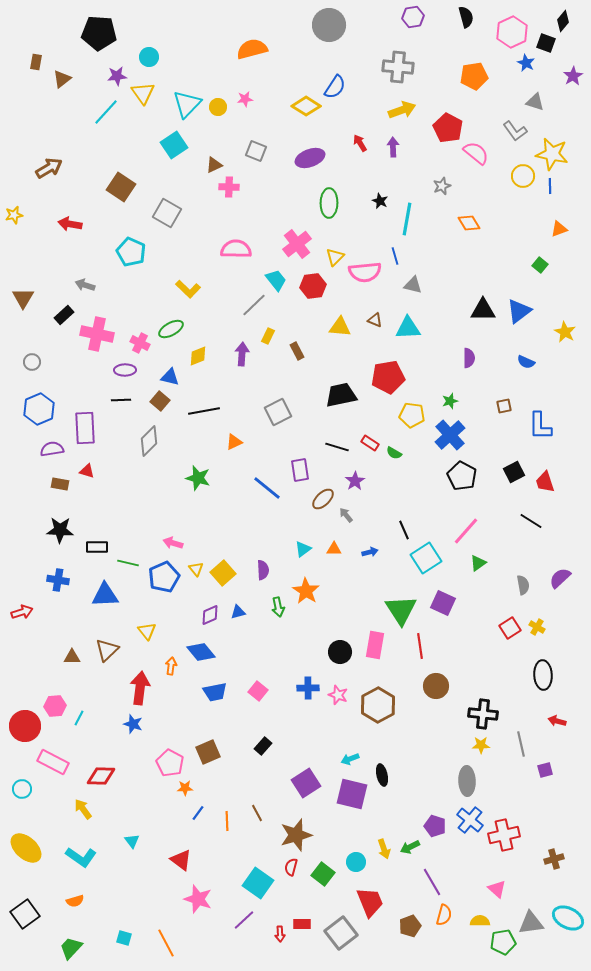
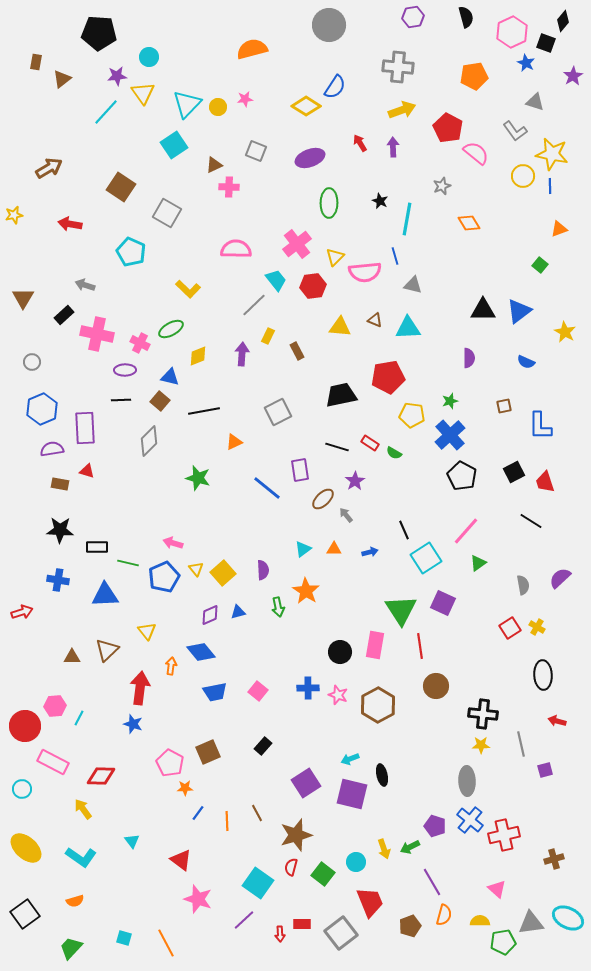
blue hexagon at (39, 409): moved 3 px right
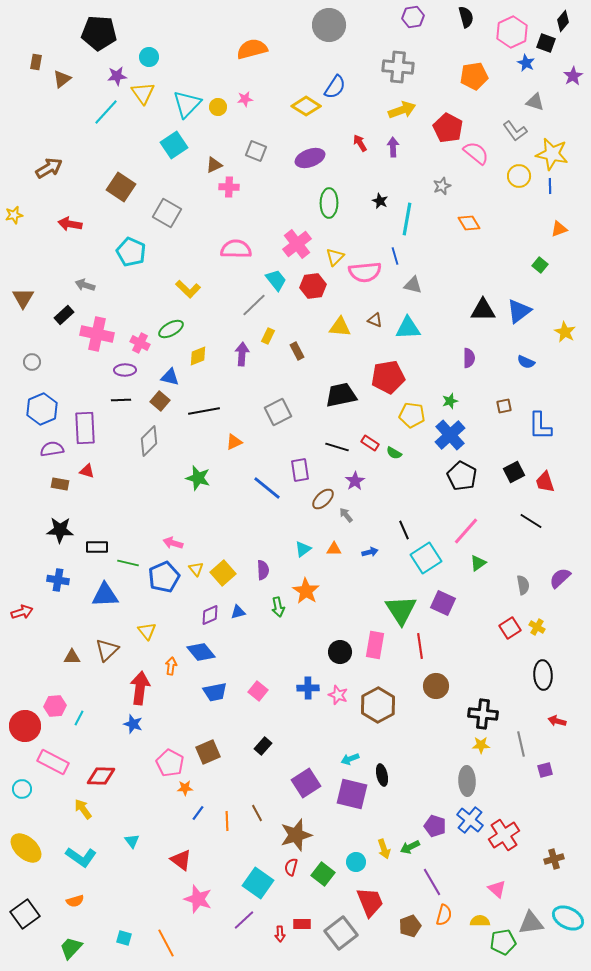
yellow circle at (523, 176): moved 4 px left
red cross at (504, 835): rotated 20 degrees counterclockwise
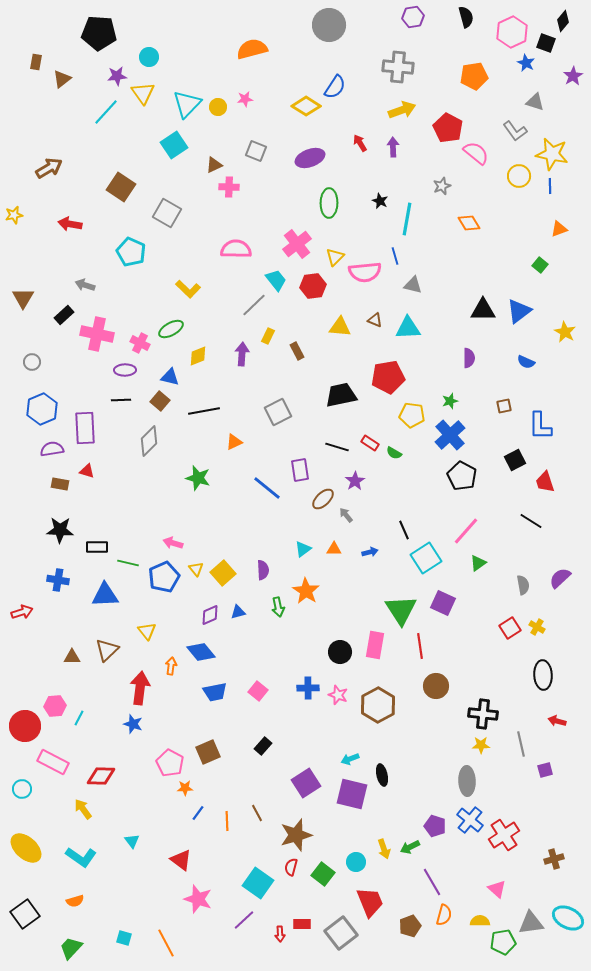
black square at (514, 472): moved 1 px right, 12 px up
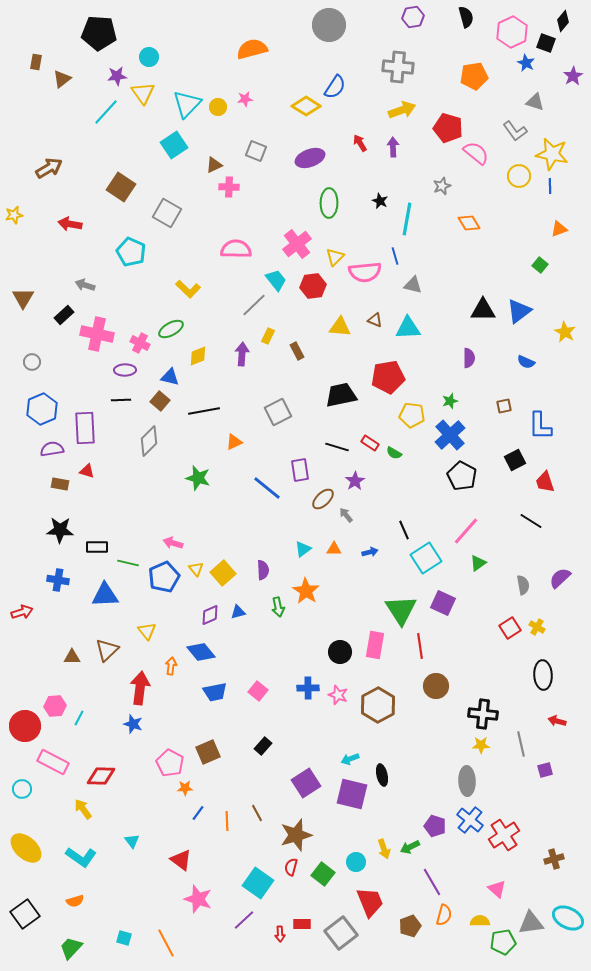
red pentagon at (448, 128): rotated 12 degrees counterclockwise
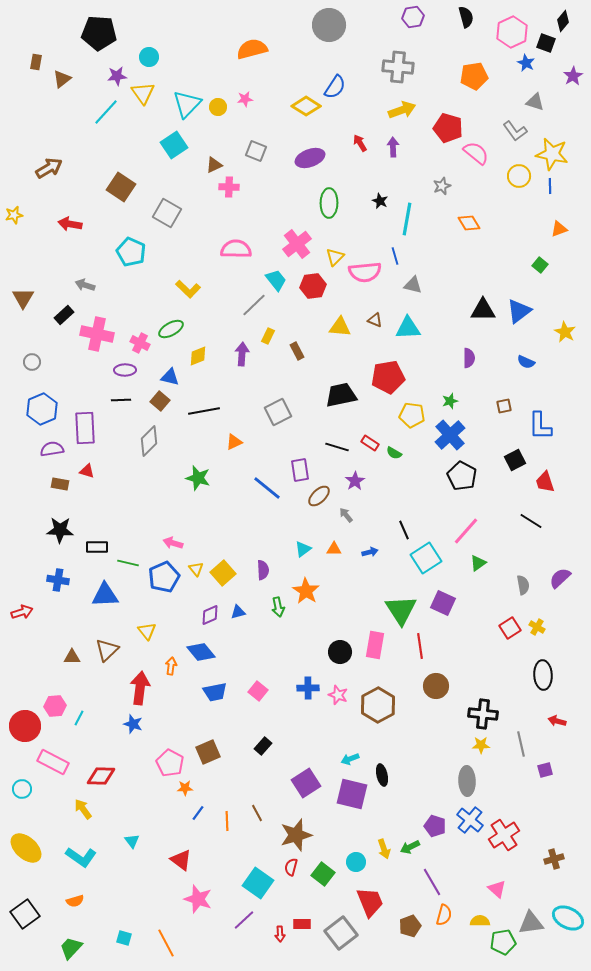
brown ellipse at (323, 499): moved 4 px left, 3 px up
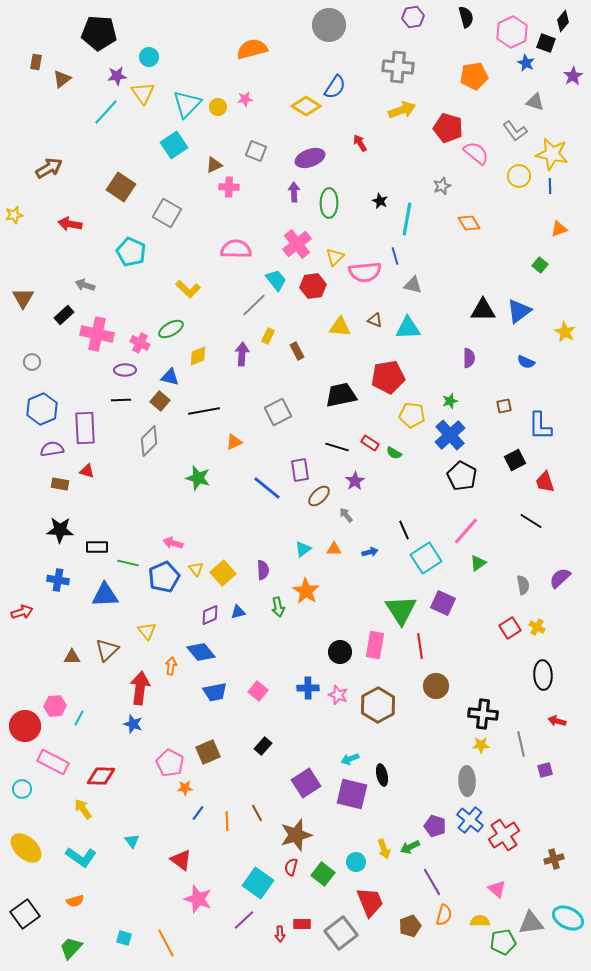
purple arrow at (393, 147): moved 99 px left, 45 px down
